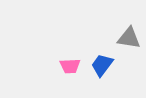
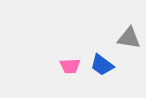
blue trapezoid: rotated 90 degrees counterclockwise
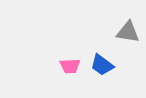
gray triangle: moved 1 px left, 6 px up
